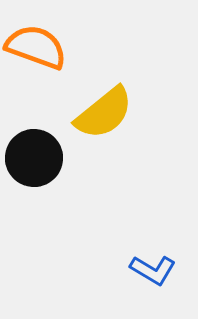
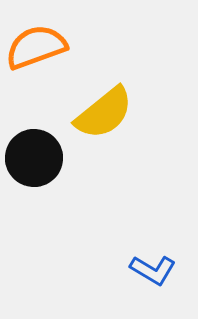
orange semicircle: rotated 40 degrees counterclockwise
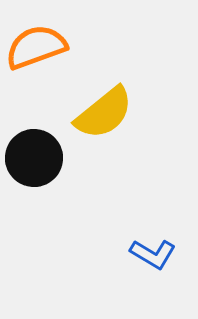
blue L-shape: moved 16 px up
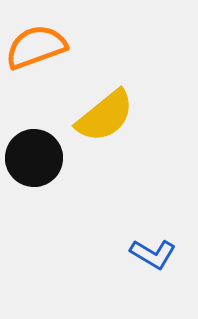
yellow semicircle: moved 1 px right, 3 px down
